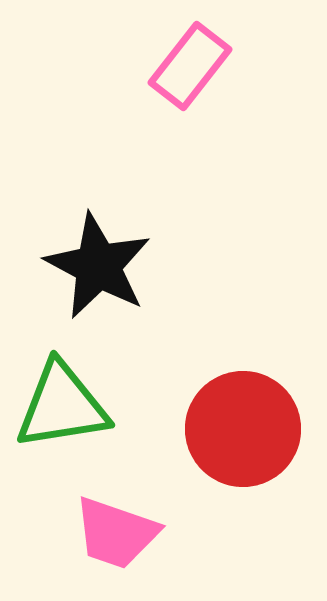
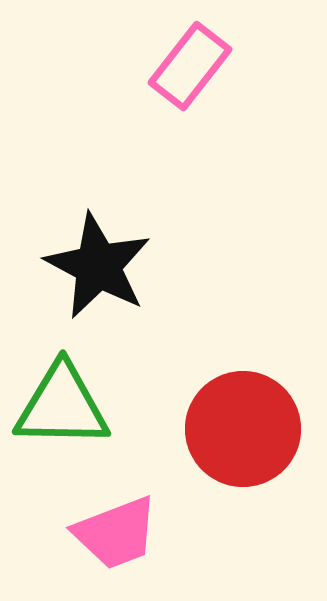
green triangle: rotated 10 degrees clockwise
pink trapezoid: rotated 40 degrees counterclockwise
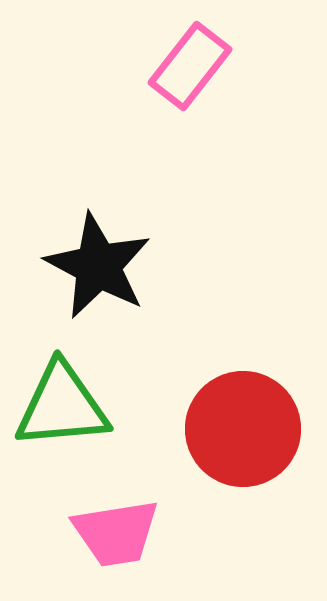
green triangle: rotated 6 degrees counterclockwise
pink trapezoid: rotated 12 degrees clockwise
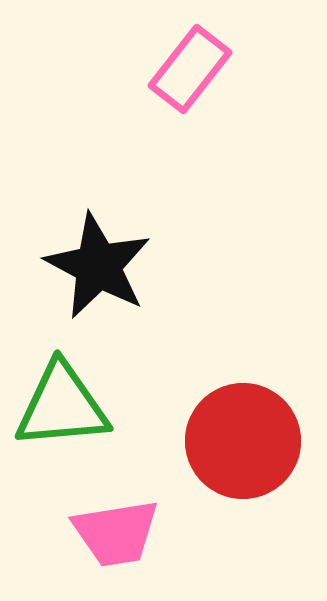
pink rectangle: moved 3 px down
red circle: moved 12 px down
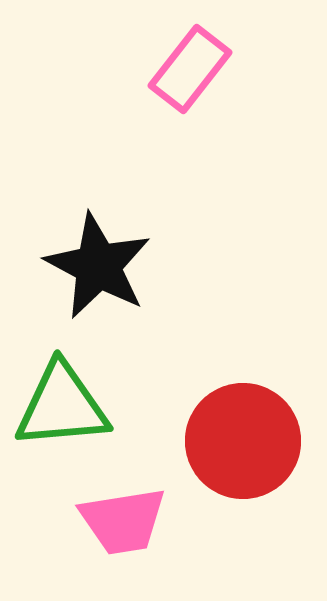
pink trapezoid: moved 7 px right, 12 px up
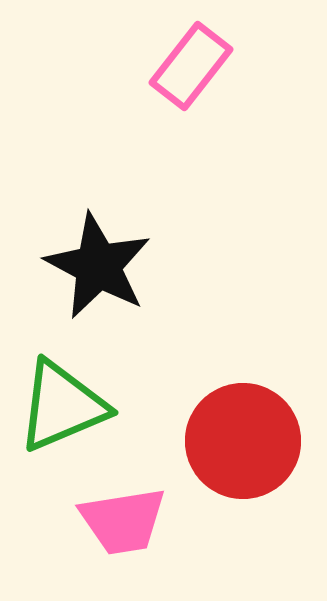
pink rectangle: moved 1 px right, 3 px up
green triangle: rotated 18 degrees counterclockwise
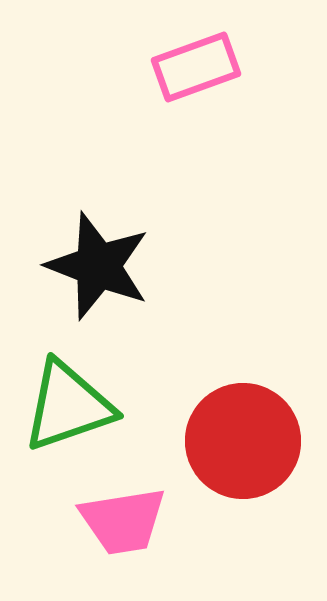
pink rectangle: moved 5 px right, 1 px down; rotated 32 degrees clockwise
black star: rotated 7 degrees counterclockwise
green triangle: moved 6 px right; rotated 4 degrees clockwise
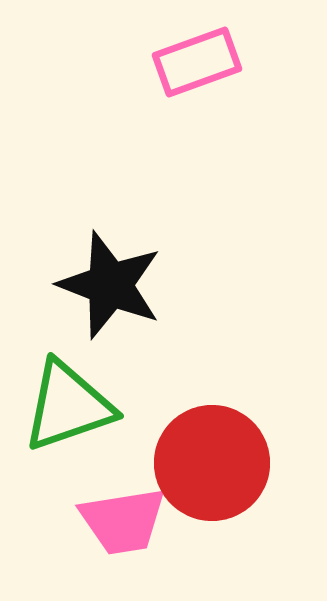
pink rectangle: moved 1 px right, 5 px up
black star: moved 12 px right, 19 px down
red circle: moved 31 px left, 22 px down
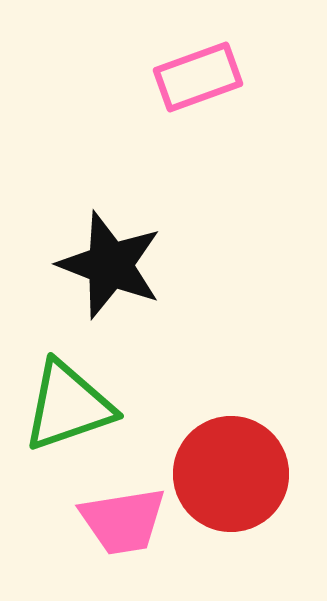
pink rectangle: moved 1 px right, 15 px down
black star: moved 20 px up
red circle: moved 19 px right, 11 px down
